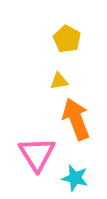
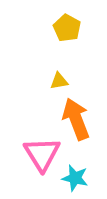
yellow pentagon: moved 11 px up
pink triangle: moved 5 px right
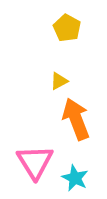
yellow triangle: rotated 18 degrees counterclockwise
pink triangle: moved 7 px left, 8 px down
cyan star: rotated 12 degrees clockwise
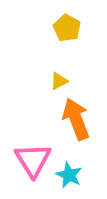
pink triangle: moved 2 px left, 2 px up
cyan star: moved 6 px left, 3 px up
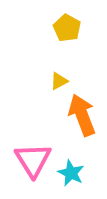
orange arrow: moved 6 px right, 4 px up
cyan star: moved 2 px right, 2 px up
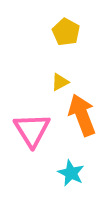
yellow pentagon: moved 1 px left, 4 px down
yellow triangle: moved 1 px right, 1 px down
pink triangle: moved 1 px left, 30 px up
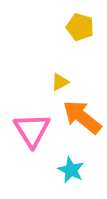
yellow pentagon: moved 14 px right, 5 px up; rotated 12 degrees counterclockwise
orange arrow: moved 2 px down; rotated 30 degrees counterclockwise
cyan star: moved 3 px up
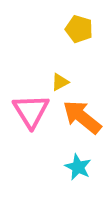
yellow pentagon: moved 1 px left, 2 px down
pink triangle: moved 1 px left, 19 px up
cyan star: moved 7 px right, 3 px up
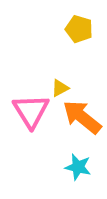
yellow triangle: moved 6 px down
cyan star: rotated 12 degrees counterclockwise
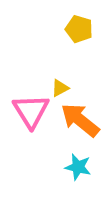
orange arrow: moved 2 px left, 3 px down
